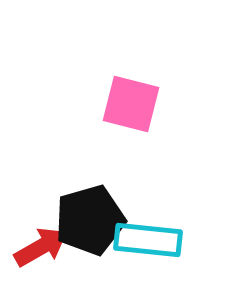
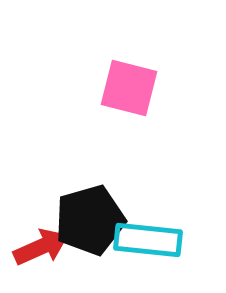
pink square: moved 2 px left, 16 px up
red arrow: rotated 6 degrees clockwise
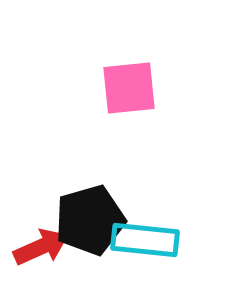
pink square: rotated 20 degrees counterclockwise
cyan rectangle: moved 3 px left
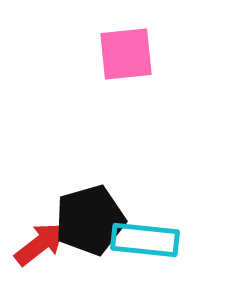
pink square: moved 3 px left, 34 px up
red arrow: moved 1 px left, 3 px up; rotated 14 degrees counterclockwise
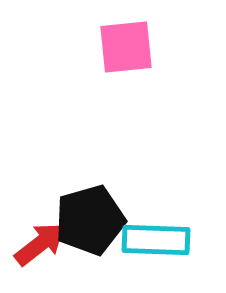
pink square: moved 7 px up
cyan rectangle: moved 11 px right; rotated 4 degrees counterclockwise
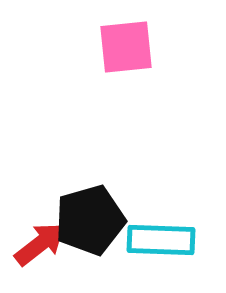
cyan rectangle: moved 5 px right
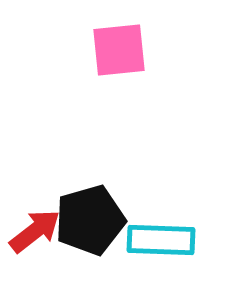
pink square: moved 7 px left, 3 px down
red arrow: moved 5 px left, 13 px up
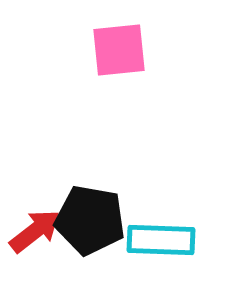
black pentagon: rotated 26 degrees clockwise
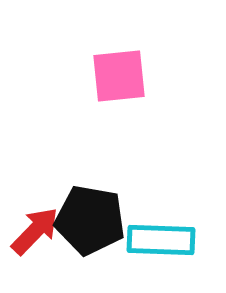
pink square: moved 26 px down
red arrow: rotated 8 degrees counterclockwise
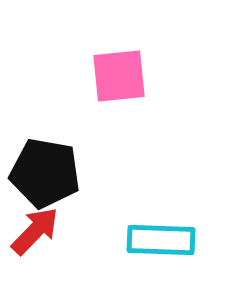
black pentagon: moved 45 px left, 47 px up
